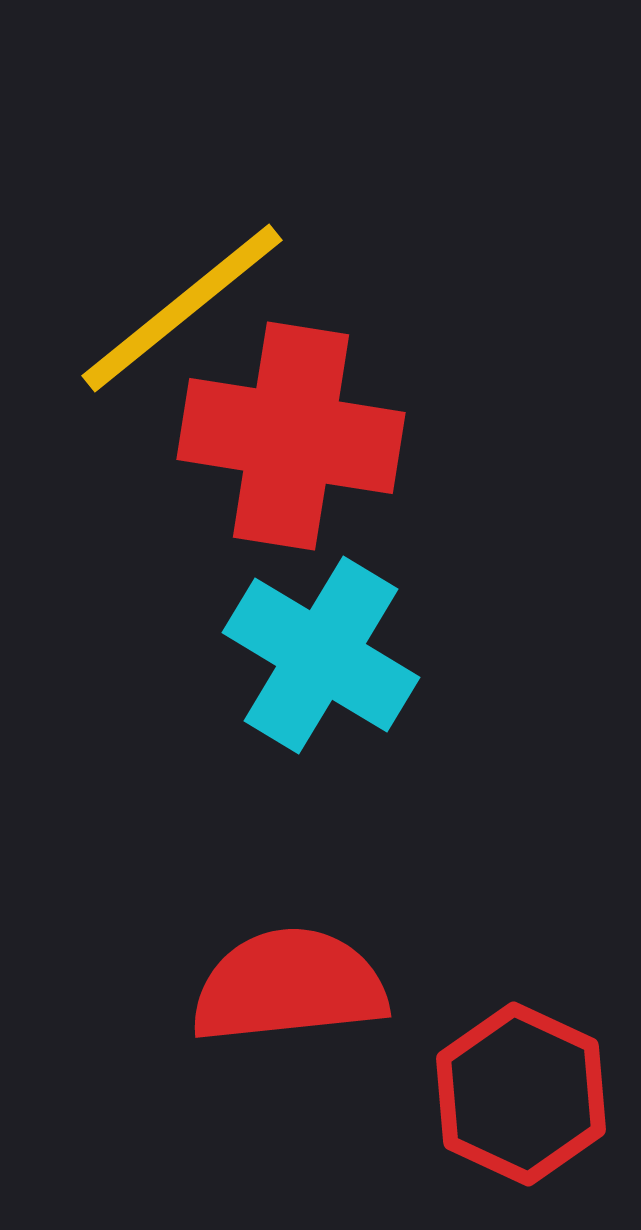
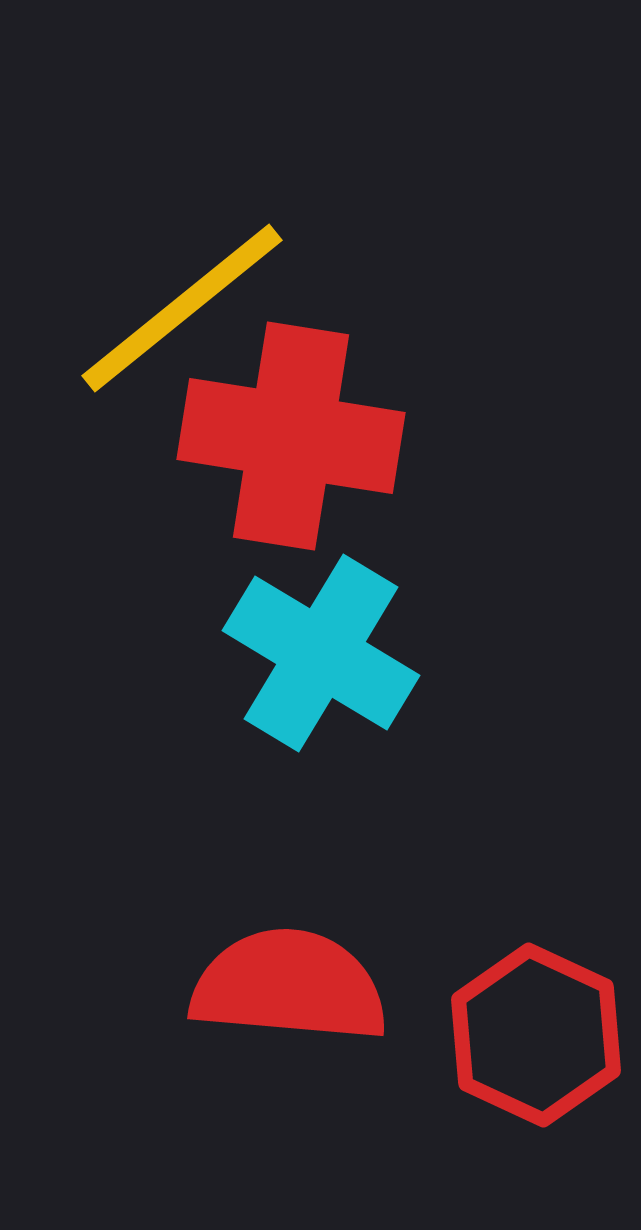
cyan cross: moved 2 px up
red semicircle: rotated 11 degrees clockwise
red hexagon: moved 15 px right, 59 px up
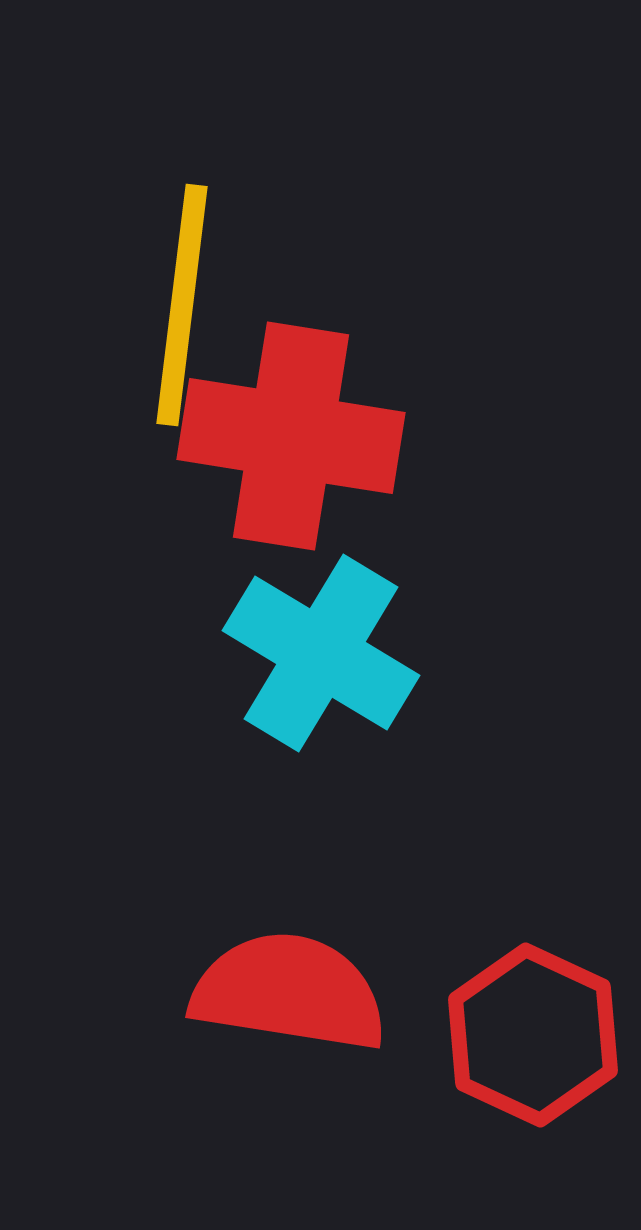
yellow line: moved 3 px up; rotated 44 degrees counterclockwise
red semicircle: moved 6 px down; rotated 4 degrees clockwise
red hexagon: moved 3 px left
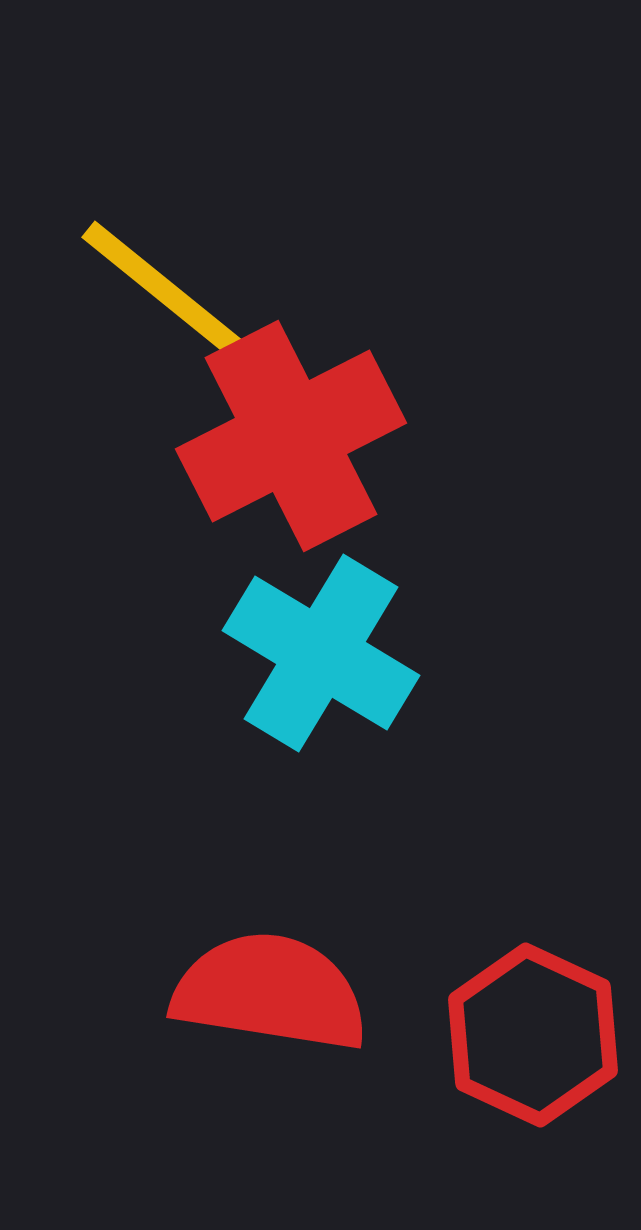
yellow line: rotated 58 degrees counterclockwise
red cross: rotated 36 degrees counterclockwise
red semicircle: moved 19 px left
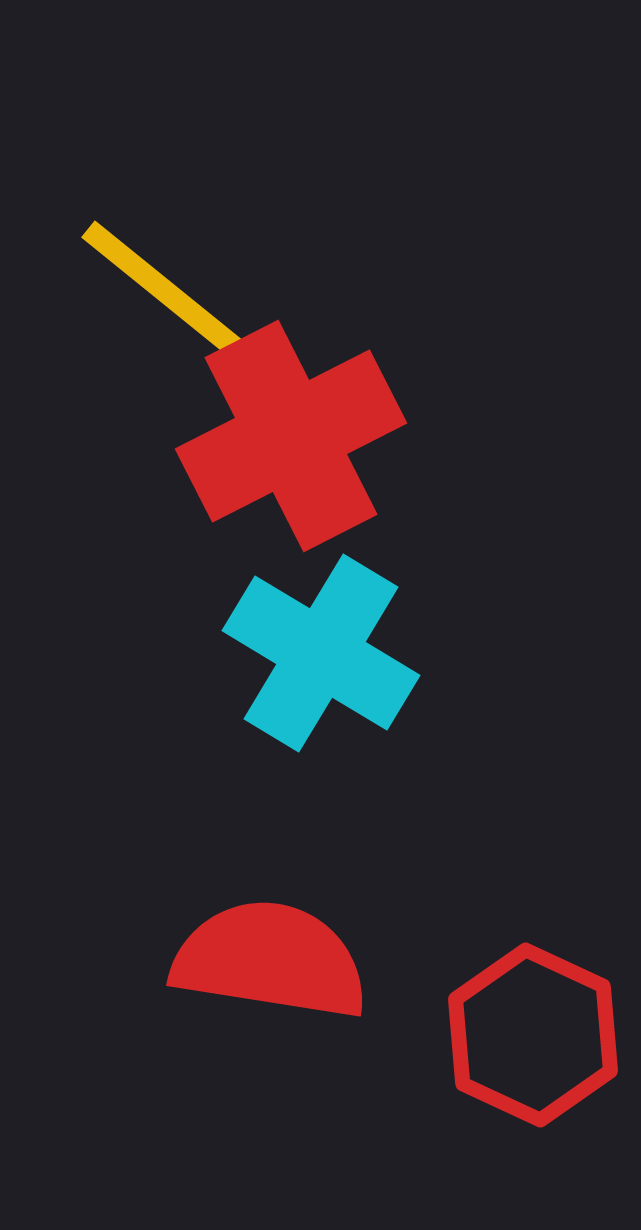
red semicircle: moved 32 px up
